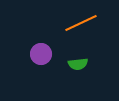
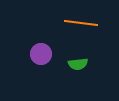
orange line: rotated 32 degrees clockwise
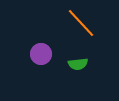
orange line: rotated 40 degrees clockwise
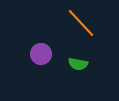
green semicircle: rotated 18 degrees clockwise
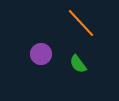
green semicircle: rotated 42 degrees clockwise
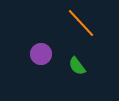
green semicircle: moved 1 px left, 2 px down
